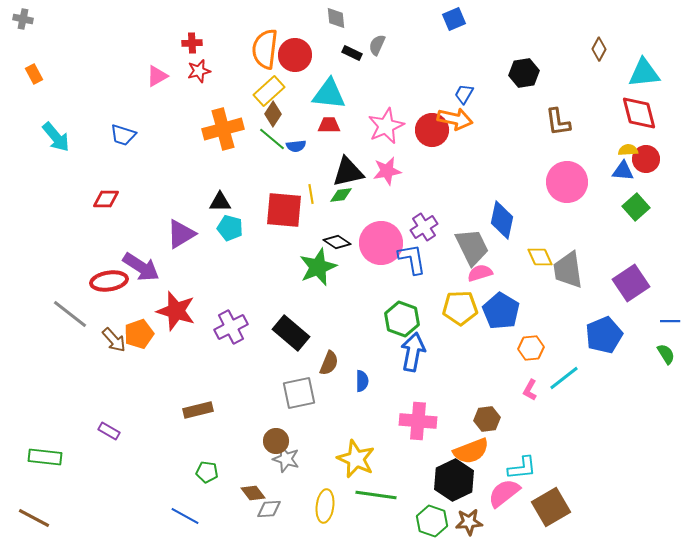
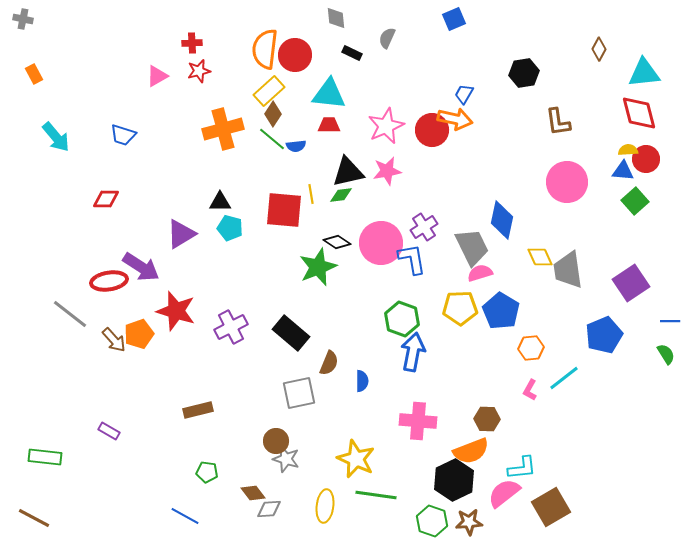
gray semicircle at (377, 45): moved 10 px right, 7 px up
green square at (636, 207): moved 1 px left, 6 px up
brown hexagon at (487, 419): rotated 10 degrees clockwise
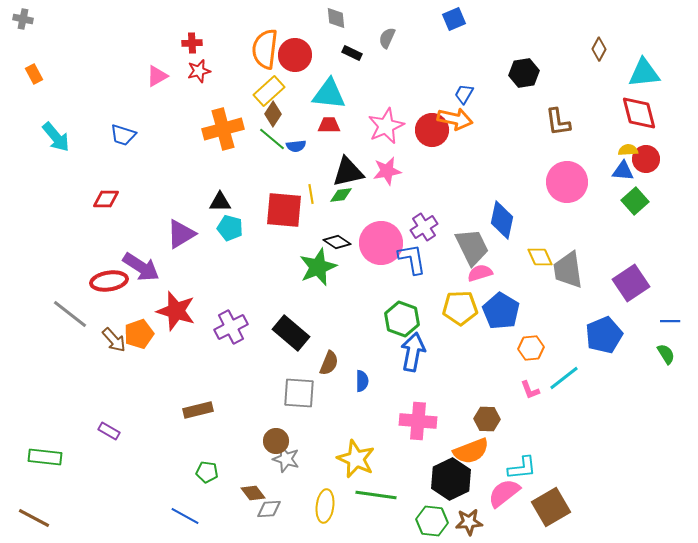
pink L-shape at (530, 390): rotated 50 degrees counterclockwise
gray square at (299, 393): rotated 16 degrees clockwise
black hexagon at (454, 480): moved 3 px left, 1 px up
green hexagon at (432, 521): rotated 12 degrees counterclockwise
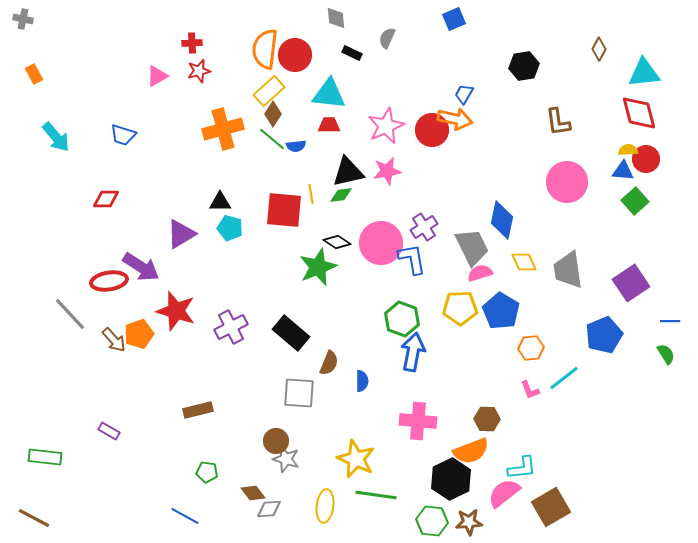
black hexagon at (524, 73): moved 7 px up
yellow diamond at (540, 257): moved 16 px left, 5 px down
gray line at (70, 314): rotated 9 degrees clockwise
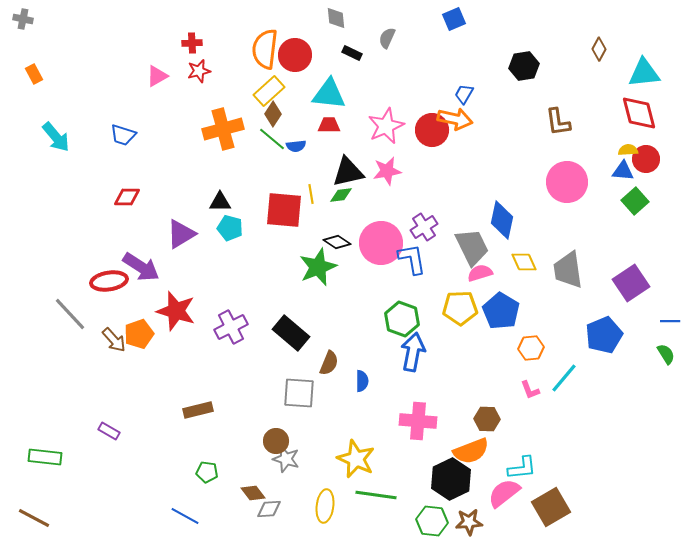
red diamond at (106, 199): moved 21 px right, 2 px up
cyan line at (564, 378): rotated 12 degrees counterclockwise
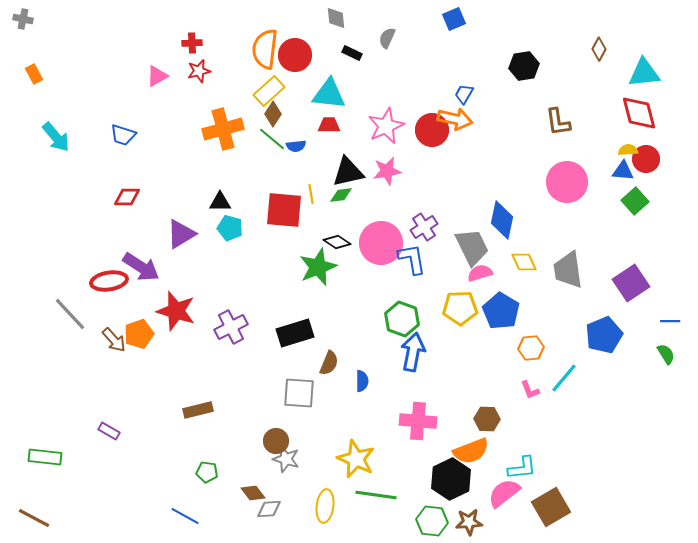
black rectangle at (291, 333): moved 4 px right; rotated 57 degrees counterclockwise
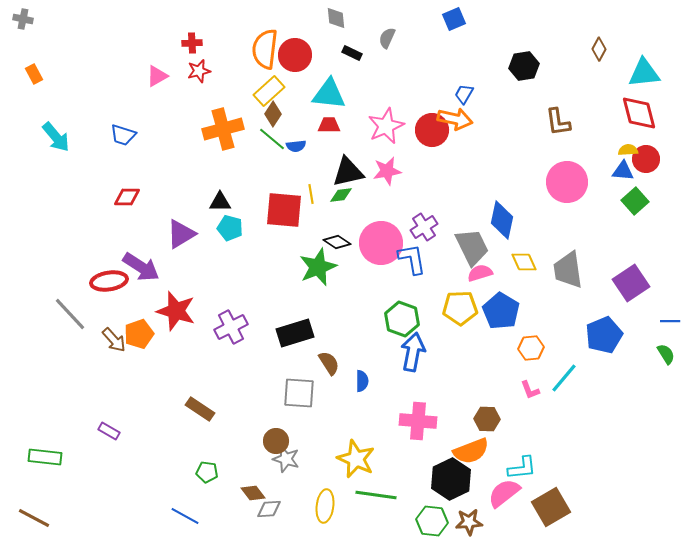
brown semicircle at (329, 363): rotated 55 degrees counterclockwise
brown rectangle at (198, 410): moved 2 px right, 1 px up; rotated 48 degrees clockwise
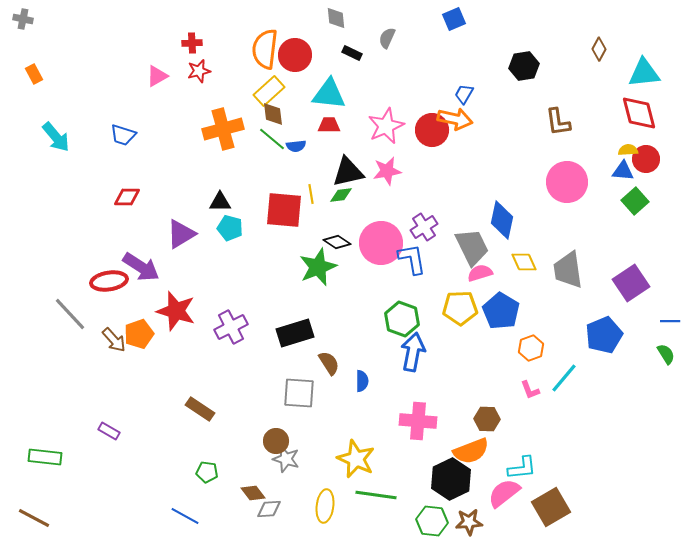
brown diamond at (273, 114): rotated 40 degrees counterclockwise
orange hexagon at (531, 348): rotated 15 degrees counterclockwise
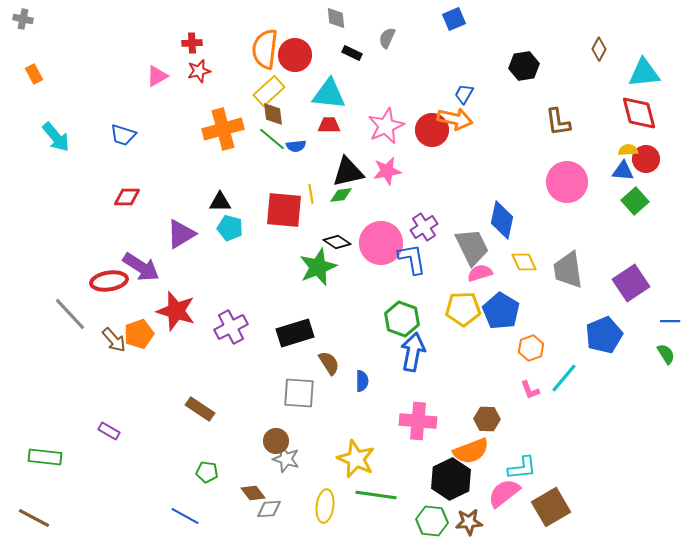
yellow pentagon at (460, 308): moved 3 px right, 1 px down
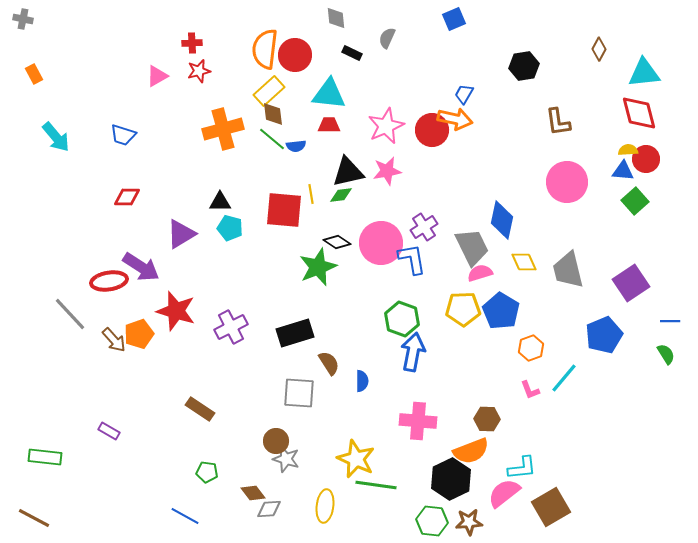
gray trapezoid at (568, 270): rotated 6 degrees counterclockwise
green line at (376, 495): moved 10 px up
